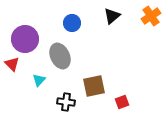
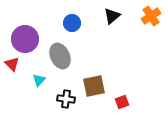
black cross: moved 3 px up
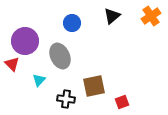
purple circle: moved 2 px down
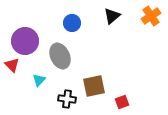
red triangle: moved 1 px down
black cross: moved 1 px right
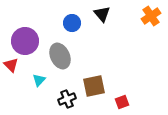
black triangle: moved 10 px left, 2 px up; rotated 30 degrees counterclockwise
red triangle: moved 1 px left
black cross: rotated 30 degrees counterclockwise
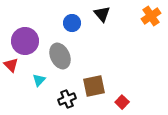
red square: rotated 24 degrees counterclockwise
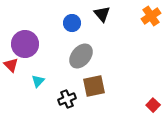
purple circle: moved 3 px down
gray ellipse: moved 21 px right; rotated 65 degrees clockwise
cyan triangle: moved 1 px left, 1 px down
red square: moved 31 px right, 3 px down
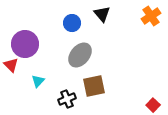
gray ellipse: moved 1 px left, 1 px up
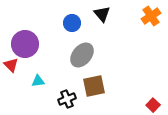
gray ellipse: moved 2 px right
cyan triangle: rotated 40 degrees clockwise
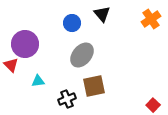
orange cross: moved 3 px down
